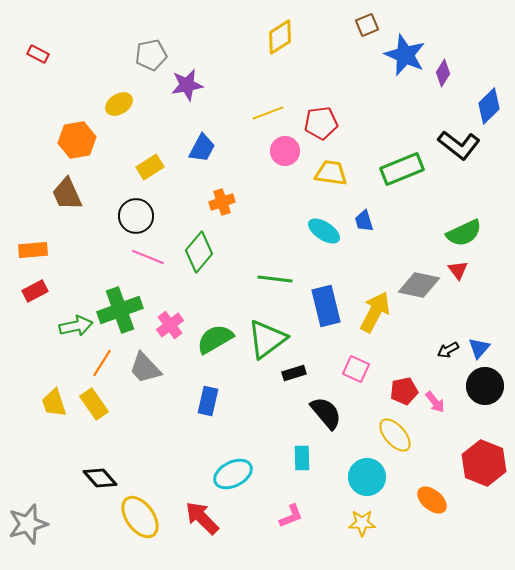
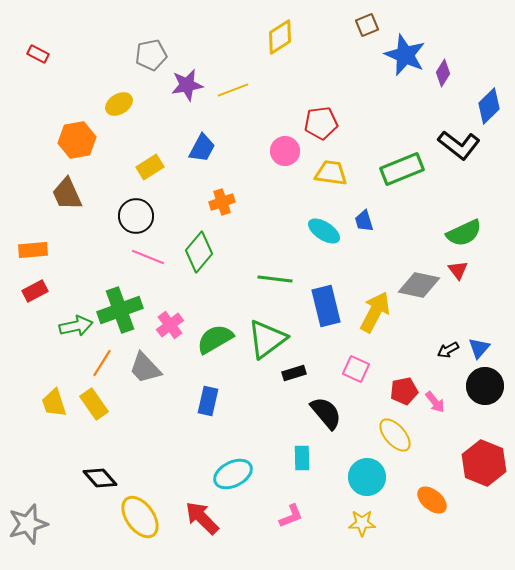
yellow line at (268, 113): moved 35 px left, 23 px up
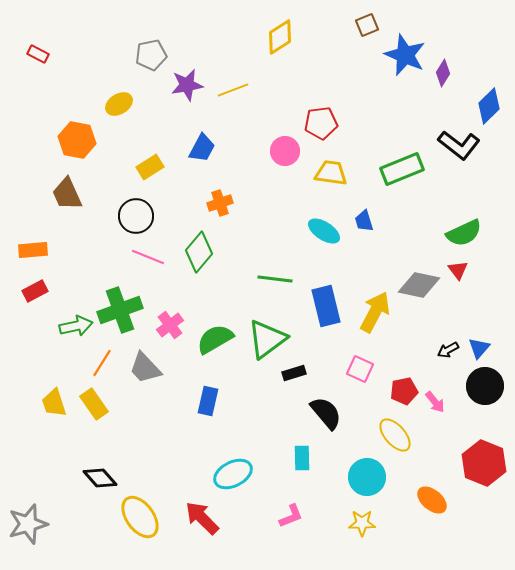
orange hexagon at (77, 140): rotated 21 degrees clockwise
orange cross at (222, 202): moved 2 px left, 1 px down
pink square at (356, 369): moved 4 px right
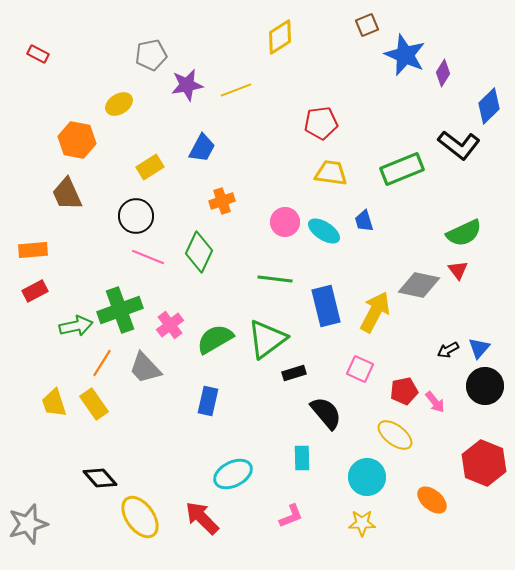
yellow line at (233, 90): moved 3 px right
pink circle at (285, 151): moved 71 px down
orange cross at (220, 203): moved 2 px right, 2 px up
green diamond at (199, 252): rotated 15 degrees counterclockwise
yellow ellipse at (395, 435): rotated 12 degrees counterclockwise
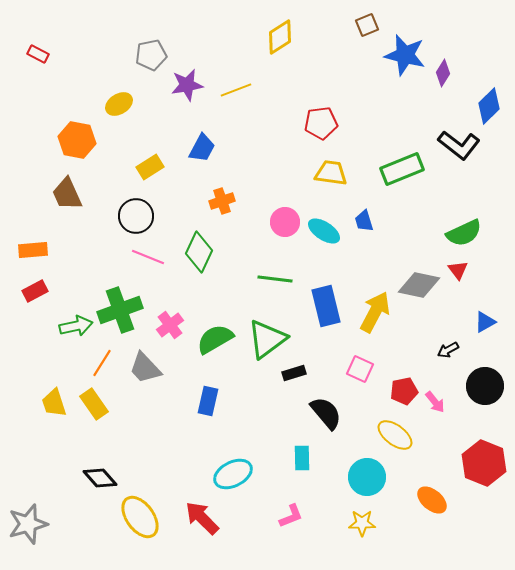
blue star at (405, 55): rotated 9 degrees counterclockwise
blue triangle at (479, 348): moved 6 px right, 26 px up; rotated 20 degrees clockwise
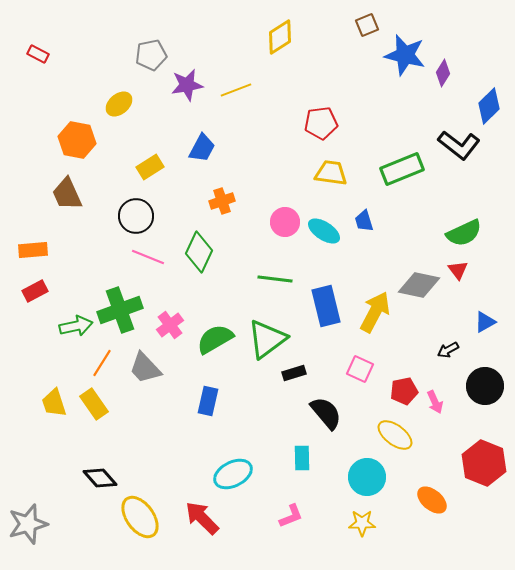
yellow ellipse at (119, 104): rotated 8 degrees counterclockwise
pink arrow at (435, 402): rotated 15 degrees clockwise
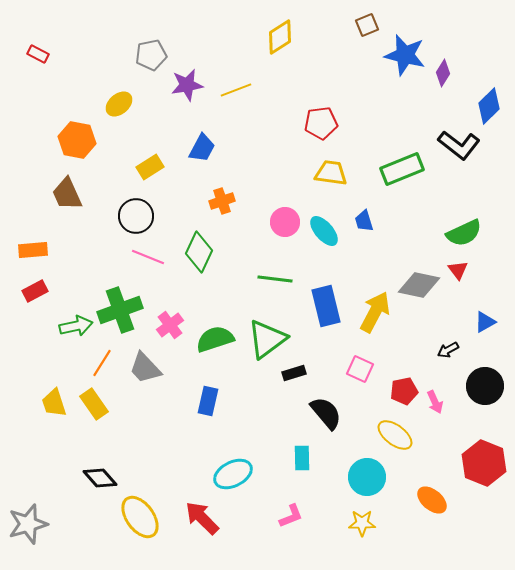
cyan ellipse at (324, 231): rotated 16 degrees clockwise
green semicircle at (215, 339): rotated 12 degrees clockwise
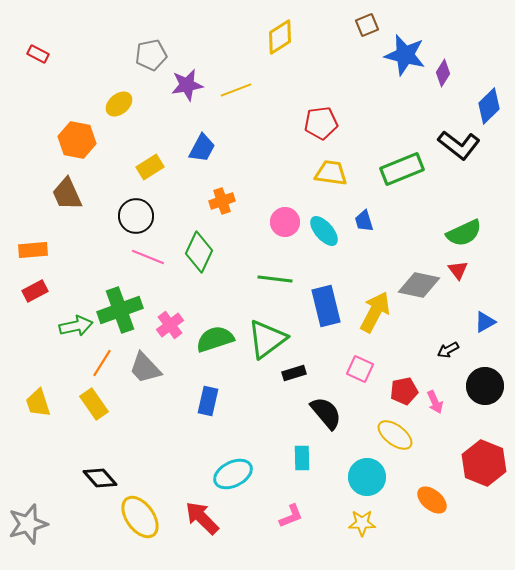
yellow trapezoid at (54, 403): moved 16 px left
